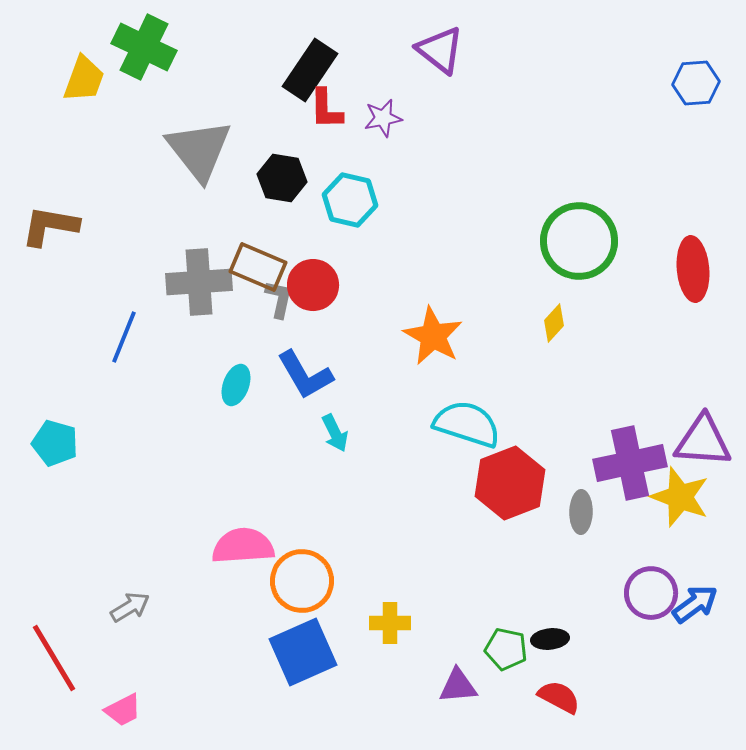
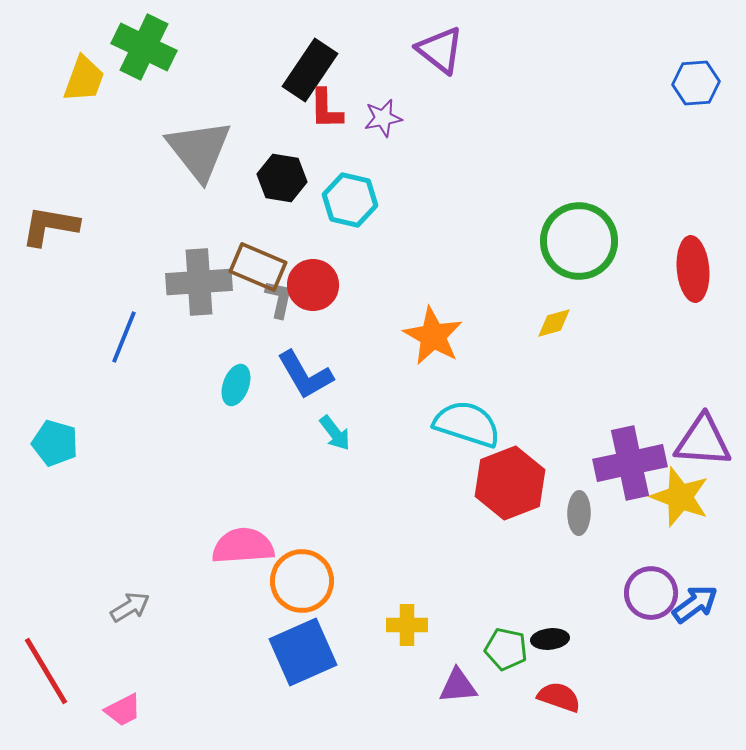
yellow diamond at (554, 323): rotated 33 degrees clockwise
cyan arrow at (335, 433): rotated 12 degrees counterclockwise
gray ellipse at (581, 512): moved 2 px left, 1 px down
yellow cross at (390, 623): moved 17 px right, 2 px down
red line at (54, 658): moved 8 px left, 13 px down
red semicircle at (559, 697): rotated 9 degrees counterclockwise
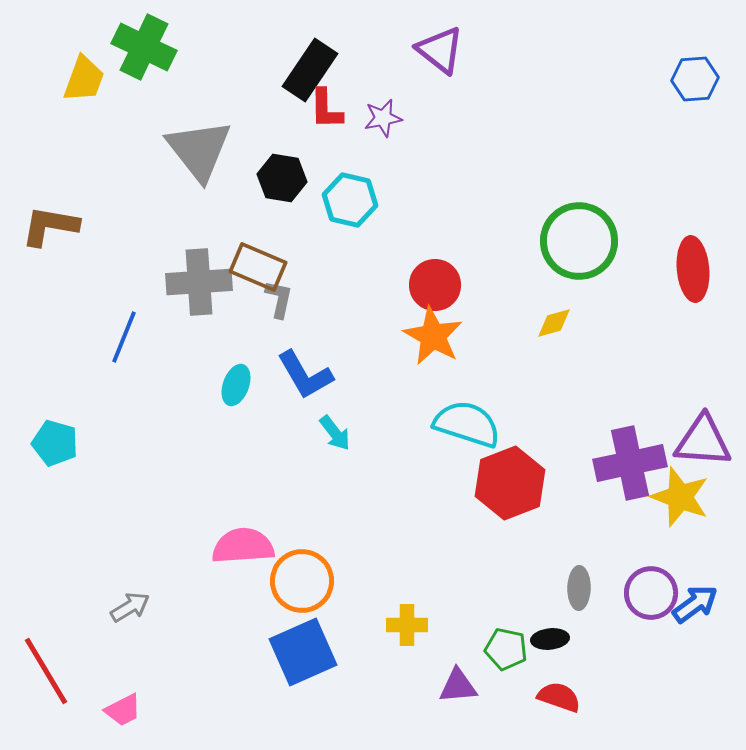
blue hexagon at (696, 83): moved 1 px left, 4 px up
red circle at (313, 285): moved 122 px right
gray ellipse at (579, 513): moved 75 px down
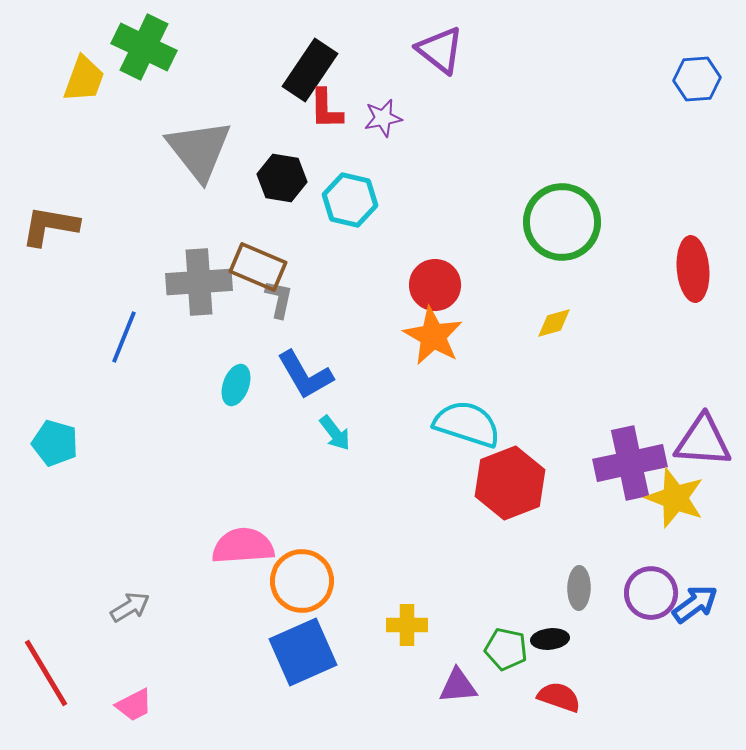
blue hexagon at (695, 79): moved 2 px right
green circle at (579, 241): moved 17 px left, 19 px up
yellow star at (680, 497): moved 5 px left, 1 px down
red line at (46, 671): moved 2 px down
pink trapezoid at (123, 710): moved 11 px right, 5 px up
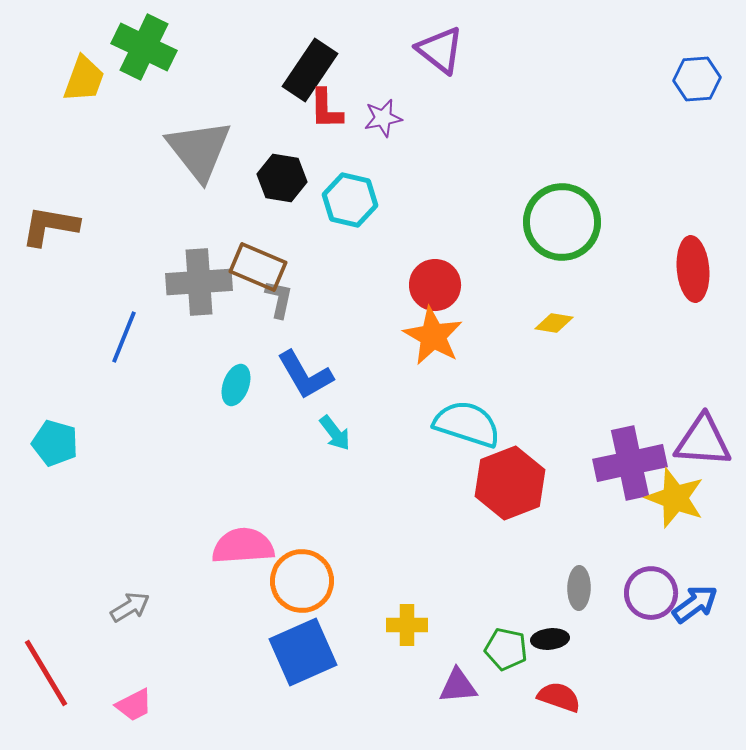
yellow diamond at (554, 323): rotated 24 degrees clockwise
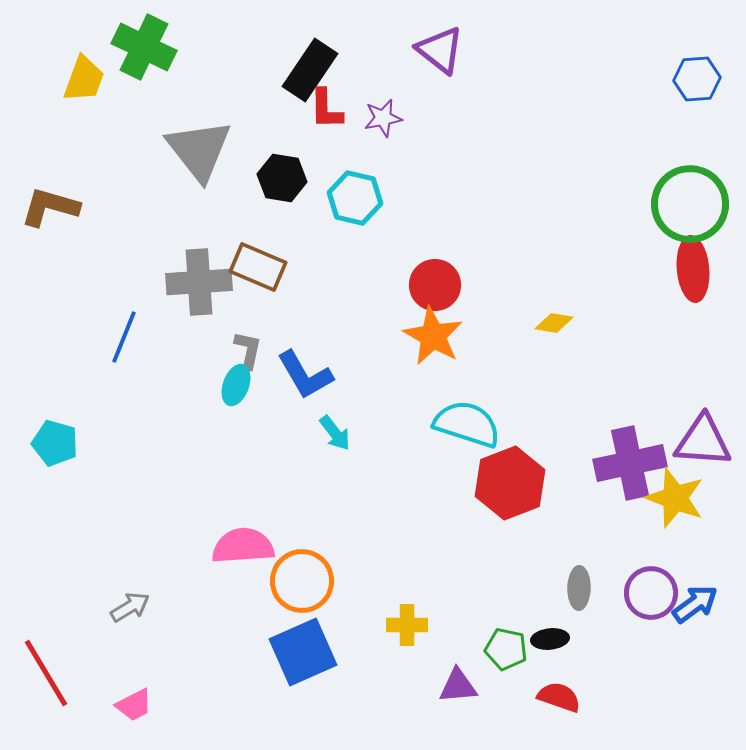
cyan hexagon at (350, 200): moved 5 px right, 2 px up
green circle at (562, 222): moved 128 px right, 18 px up
brown L-shape at (50, 226): moved 19 px up; rotated 6 degrees clockwise
gray L-shape at (279, 299): moved 31 px left, 51 px down
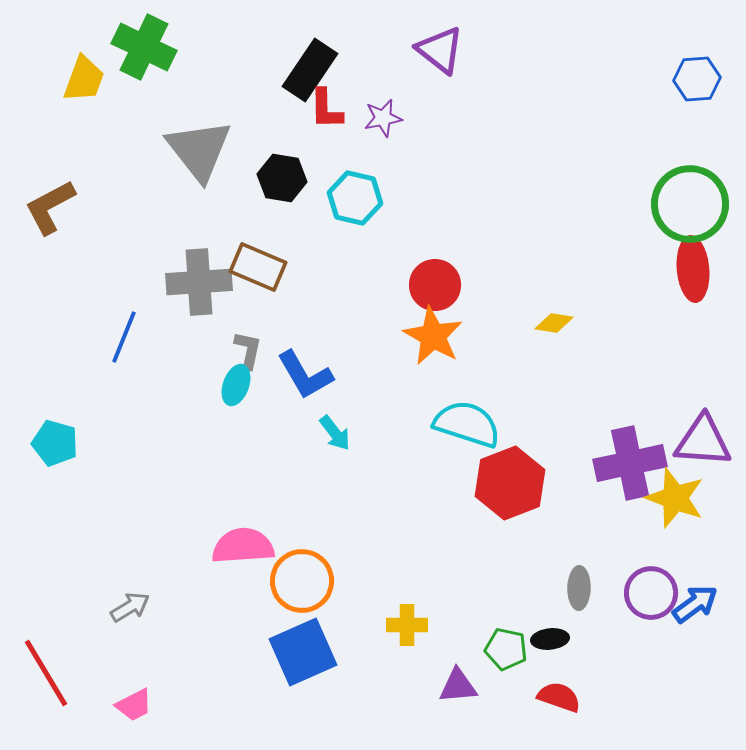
brown L-shape at (50, 207): rotated 44 degrees counterclockwise
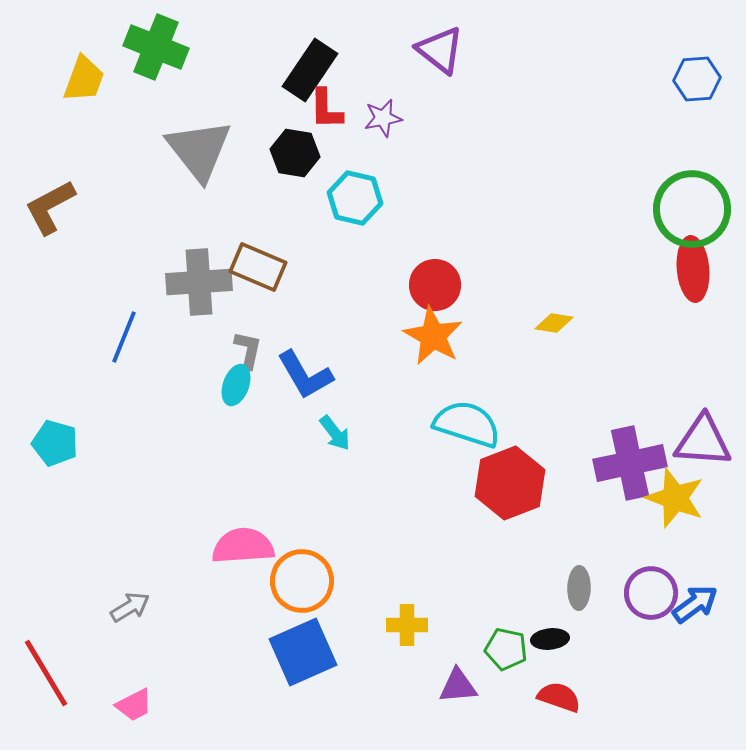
green cross at (144, 47): moved 12 px right; rotated 4 degrees counterclockwise
black hexagon at (282, 178): moved 13 px right, 25 px up
green circle at (690, 204): moved 2 px right, 5 px down
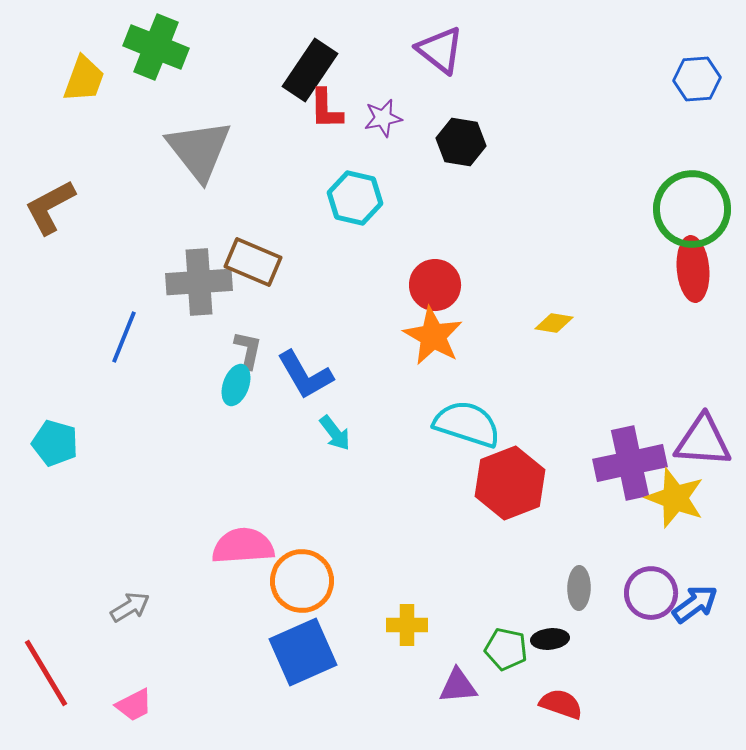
black hexagon at (295, 153): moved 166 px right, 11 px up
brown rectangle at (258, 267): moved 5 px left, 5 px up
red semicircle at (559, 697): moved 2 px right, 7 px down
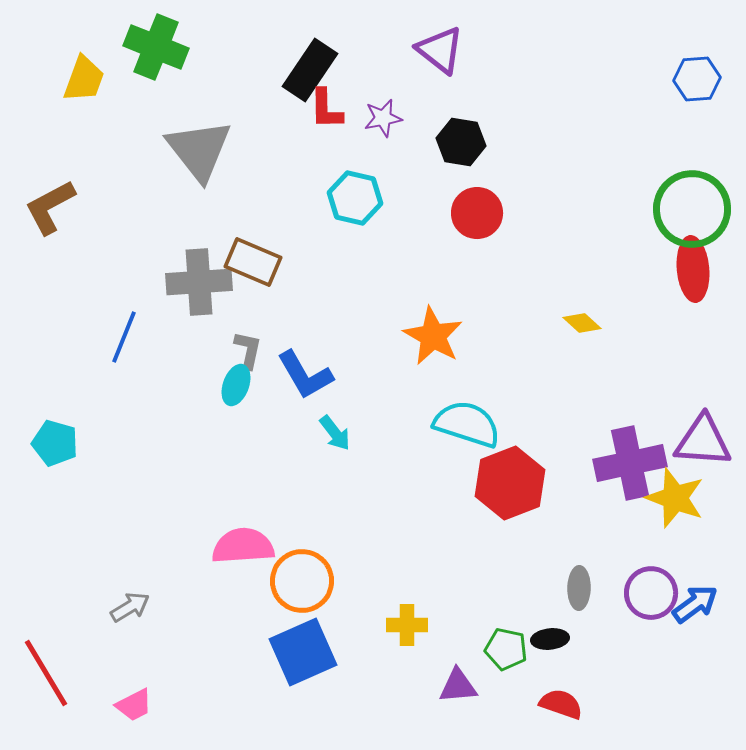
red circle at (435, 285): moved 42 px right, 72 px up
yellow diamond at (554, 323): moved 28 px right; rotated 33 degrees clockwise
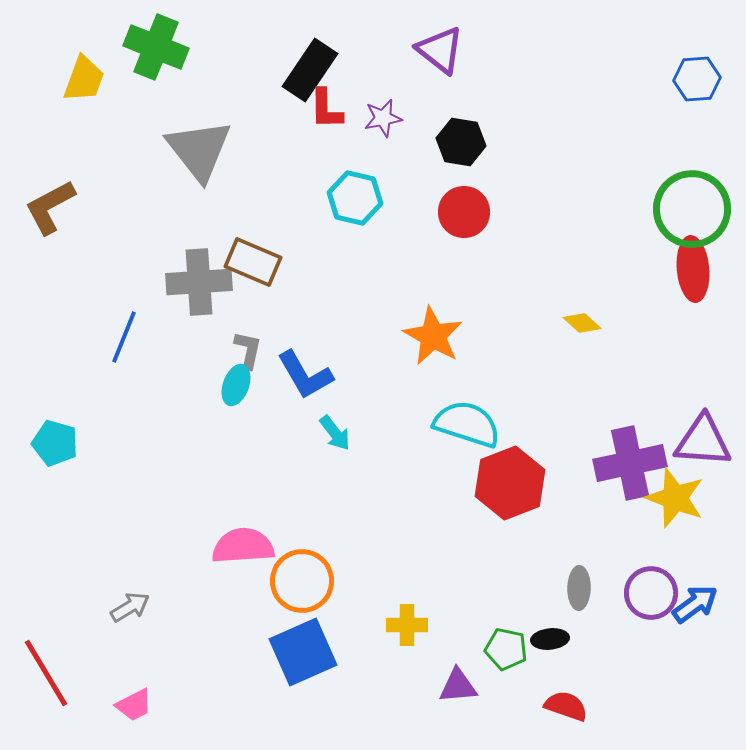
red circle at (477, 213): moved 13 px left, 1 px up
red semicircle at (561, 704): moved 5 px right, 2 px down
